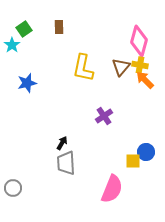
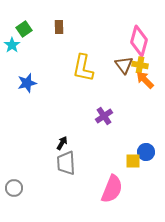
brown triangle: moved 3 px right, 2 px up; rotated 18 degrees counterclockwise
gray circle: moved 1 px right
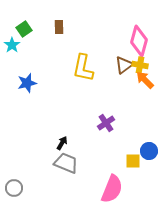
brown triangle: rotated 30 degrees clockwise
purple cross: moved 2 px right, 7 px down
blue circle: moved 3 px right, 1 px up
gray trapezoid: rotated 115 degrees clockwise
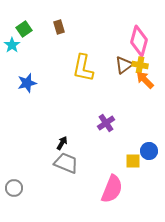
brown rectangle: rotated 16 degrees counterclockwise
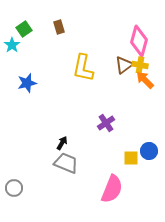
yellow square: moved 2 px left, 3 px up
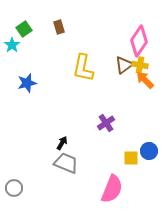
pink diamond: rotated 20 degrees clockwise
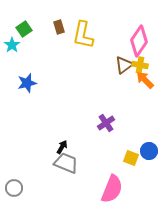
yellow L-shape: moved 33 px up
black arrow: moved 4 px down
yellow square: rotated 21 degrees clockwise
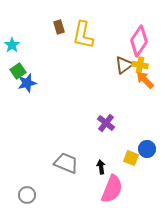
green square: moved 6 px left, 42 px down
purple cross: rotated 18 degrees counterclockwise
black arrow: moved 39 px right, 20 px down; rotated 40 degrees counterclockwise
blue circle: moved 2 px left, 2 px up
gray circle: moved 13 px right, 7 px down
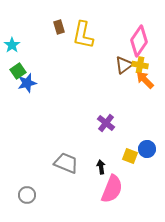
yellow square: moved 1 px left, 2 px up
